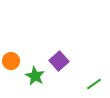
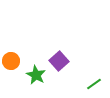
green star: moved 1 px right, 1 px up
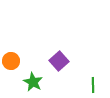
green star: moved 3 px left, 7 px down
green line: moved 1 px left, 1 px down; rotated 56 degrees counterclockwise
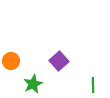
green star: moved 2 px down; rotated 18 degrees clockwise
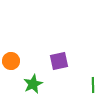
purple square: rotated 30 degrees clockwise
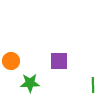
purple square: rotated 12 degrees clockwise
green star: moved 3 px left, 1 px up; rotated 24 degrees clockwise
